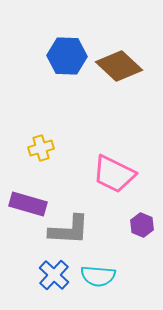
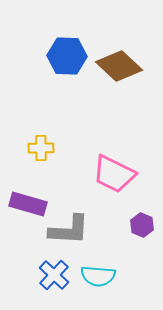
yellow cross: rotated 15 degrees clockwise
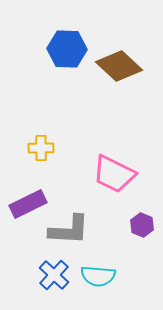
blue hexagon: moved 7 px up
purple rectangle: rotated 42 degrees counterclockwise
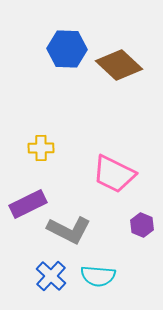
brown diamond: moved 1 px up
gray L-shape: rotated 24 degrees clockwise
blue cross: moved 3 px left, 1 px down
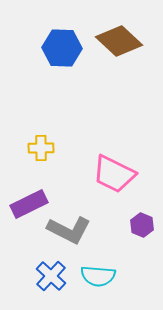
blue hexagon: moved 5 px left, 1 px up
brown diamond: moved 24 px up
purple rectangle: moved 1 px right
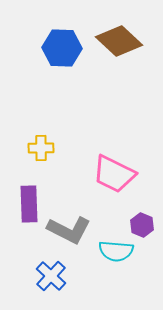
purple rectangle: rotated 66 degrees counterclockwise
cyan semicircle: moved 18 px right, 25 px up
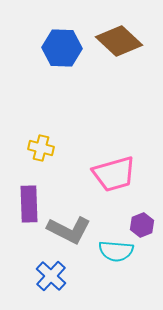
yellow cross: rotated 15 degrees clockwise
pink trapezoid: rotated 42 degrees counterclockwise
purple hexagon: rotated 15 degrees clockwise
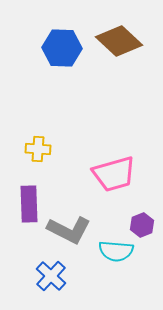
yellow cross: moved 3 px left, 1 px down; rotated 10 degrees counterclockwise
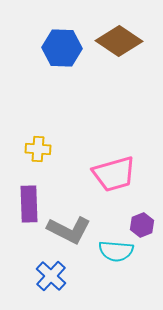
brown diamond: rotated 9 degrees counterclockwise
